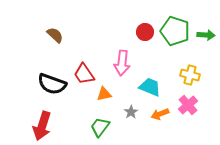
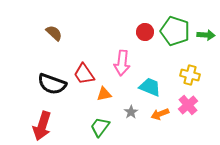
brown semicircle: moved 1 px left, 2 px up
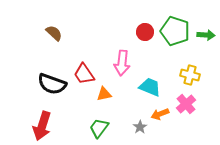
pink cross: moved 2 px left, 1 px up
gray star: moved 9 px right, 15 px down
green trapezoid: moved 1 px left, 1 px down
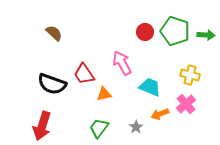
pink arrow: rotated 145 degrees clockwise
gray star: moved 4 px left
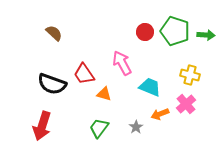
orange triangle: rotated 28 degrees clockwise
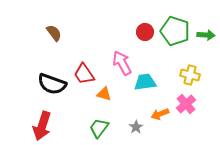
brown semicircle: rotated 12 degrees clockwise
cyan trapezoid: moved 5 px left, 5 px up; rotated 30 degrees counterclockwise
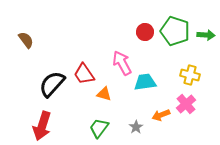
brown semicircle: moved 28 px left, 7 px down
black semicircle: rotated 112 degrees clockwise
orange arrow: moved 1 px right, 1 px down
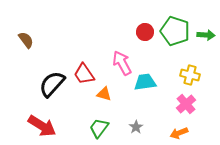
orange arrow: moved 18 px right, 18 px down
red arrow: rotated 76 degrees counterclockwise
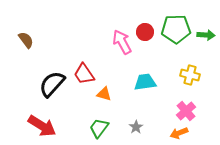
green pentagon: moved 1 px right, 2 px up; rotated 20 degrees counterclockwise
pink arrow: moved 21 px up
pink cross: moved 7 px down
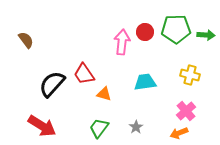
pink arrow: rotated 35 degrees clockwise
